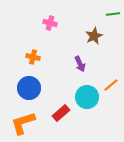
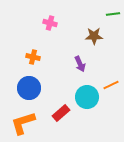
brown star: rotated 24 degrees clockwise
orange line: rotated 14 degrees clockwise
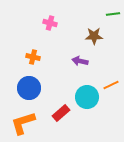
purple arrow: moved 3 px up; rotated 126 degrees clockwise
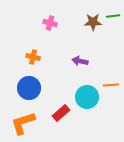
green line: moved 2 px down
brown star: moved 1 px left, 14 px up
orange line: rotated 21 degrees clockwise
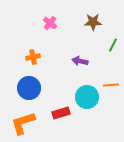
green line: moved 29 px down; rotated 56 degrees counterclockwise
pink cross: rotated 24 degrees clockwise
orange cross: rotated 24 degrees counterclockwise
red rectangle: rotated 24 degrees clockwise
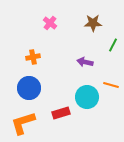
brown star: moved 1 px down
purple arrow: moved 5 px right, 1 px down
orange line: rotated 21 degrees clockwise
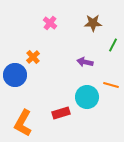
orange cross: rotated 32 degrees counterclockwise
blue circle: moved 14 px left, 13 px up
orange L-shape: rotated 44 degrees counterclockwise
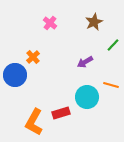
brown star: moved 1 px right, 1 px up; rotated 24 degrees counterclockwise
green line: rotated 16 degrees clockwise
purple arrow: rotated 42 degrees counterclockwise
orange L-shape: moved 11 px right, 1 px up
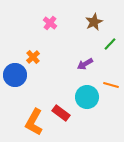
green line: moved 3 px left, 1 px up
purple arrow: moved 2 px down
red rectangle: rotated 54 degrees clockwise
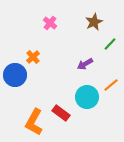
orange line: rotated 56 degrees counterclockwise
